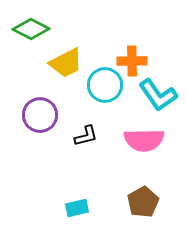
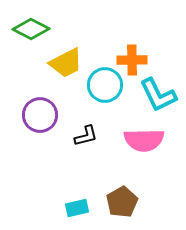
orange cross: moved 1 px up
cyan L-shape: rotated 9 degrees clockwise
brown pentagon: moved 21 px left
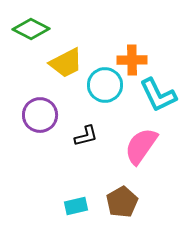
pink semicircle: moved 3 px left, 6 px down; rotated 126 degrees clockwise
cyan rectangle: moved 1 px left, 2 px up
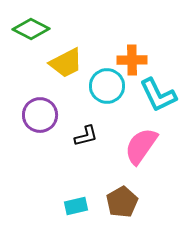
cyan circle: moved 2 px right, 1 px down
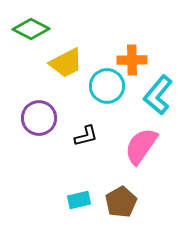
cyan L-shape: rotated 66 degrees clockwise
purple circle: moved 1 px left, 3 px down
brown pentagon: moved 1 px left
cyan rectangle: moved 3 px right, 6 px up
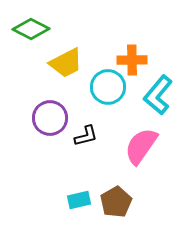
cyan circle: moved 1 px right, 1 px down
purple circle: moved 11 px right
brown pentagon: moved 5 px left
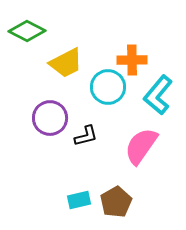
green diamond: moved 4 px left, 2 px down
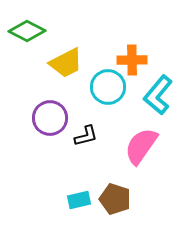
brown pentagon: moved 1 px left, 3 px up; rotated 24 degrees counterclockwise
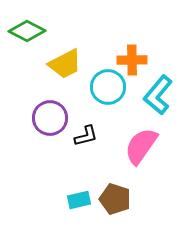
yellow trapezoid: moved 1 px left, 1 px down
